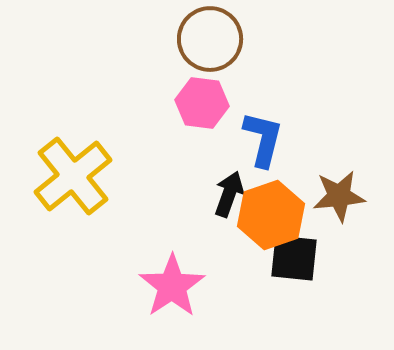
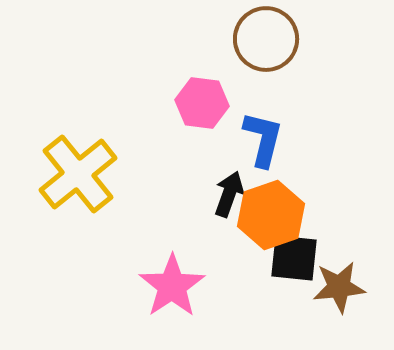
brown circle: moved 56 px right
yellow cross: moved 5 px right, 2 px up
brown star: moved 91 px down
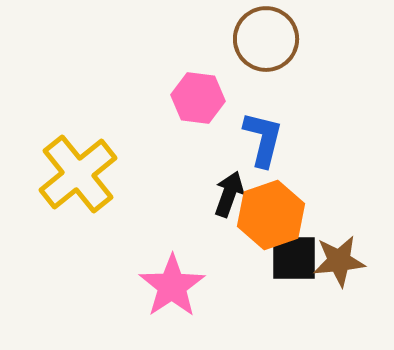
pink hexagon: moved 4 px left, 5 px up
black square: rotated 6 degrees counterclockwise
brown star: moved 26 px up
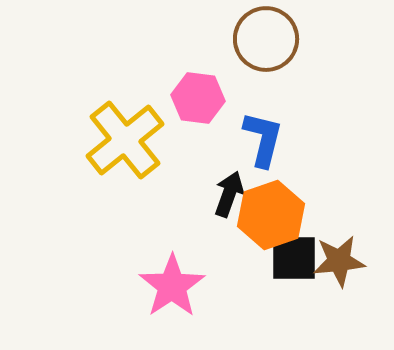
yellow cross: moved 47 px right, 34 px up
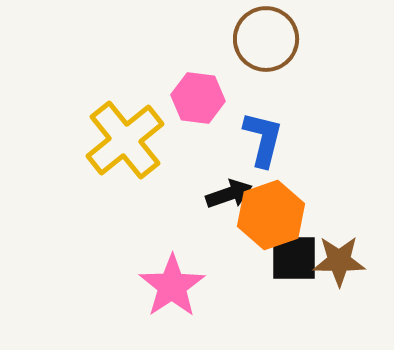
black arrow: rotated 51 degrees clockwise
brown star: rotated 6 degrees clockwise
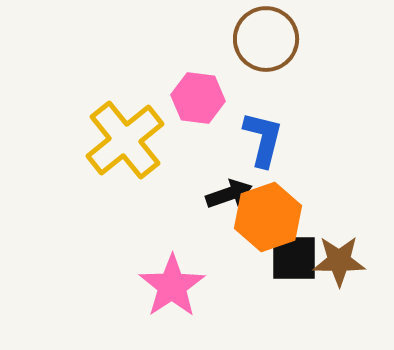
orange hexagon: moved 3 px left, 2 px down
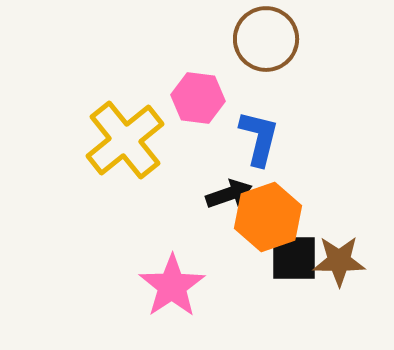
blue L-shape: moved 4 px left, 1 px up
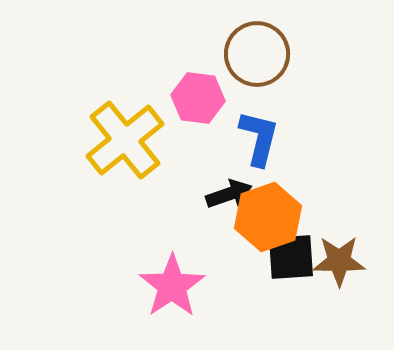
brown circle: moved 9 px left, 15 px down
black square: moved 3 px left, 1 px up; rotated 4 degrees counterclockwise
